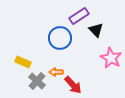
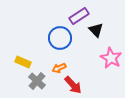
orange arrow: moved 3 px right, 4 px up; rotated 24 degrees counterclockwise
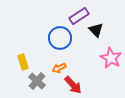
yellow rectangle: rotated 49 degrees clockwise
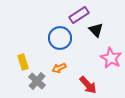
purple rectangle: moved 1 px up
red arrow: moved 15 px right
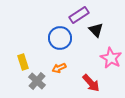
red arrow: moved 3 px right, 2 px up
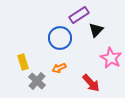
black triangle: rotated 28 degrees clockwise
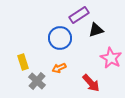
black triangle: rotated 28 degrees clockwise
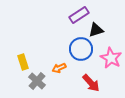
blue circle: moved 21 px right, 11 px down
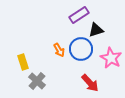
orange arrow: moved 18 px up; rotated 96 degrees counterclockwise
red arrow: moved 1 px left
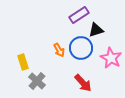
blue circle: moved 1 px up
red arrow: moved 7 px left
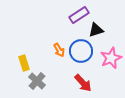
blue circle: moved 3 px down
pink star: rotated 20 degrees clockwise
yellow rectangle: moved 1 px right, 1 px down
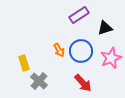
black triangle: moved 9 px right, 2 px up
gray cross: moved 2 px right
